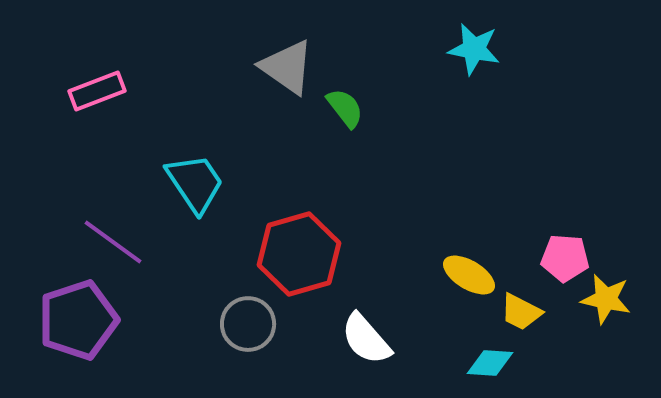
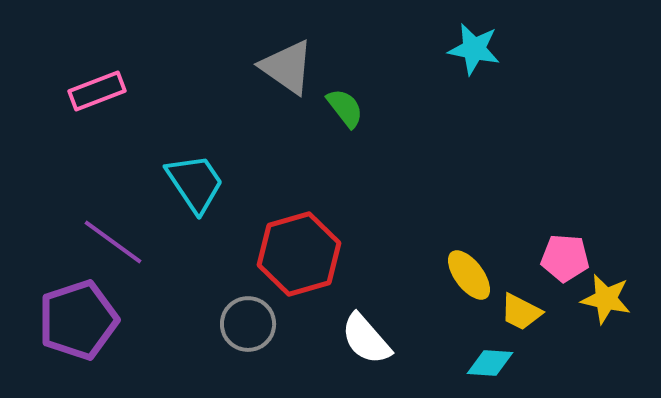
yellow ellipse: rotated 22 degrees clockwise
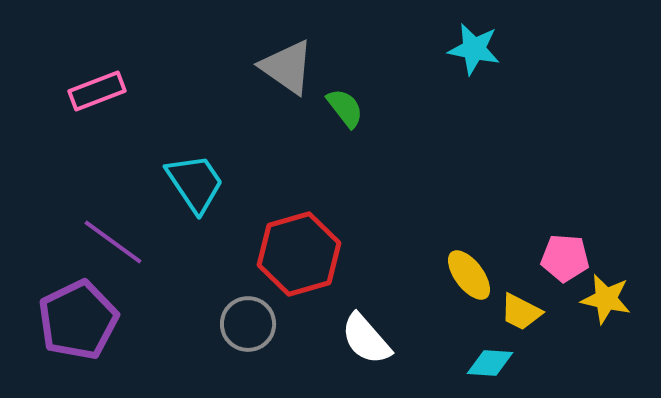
purple pentagon: rotated 8 degrees counterclockwise
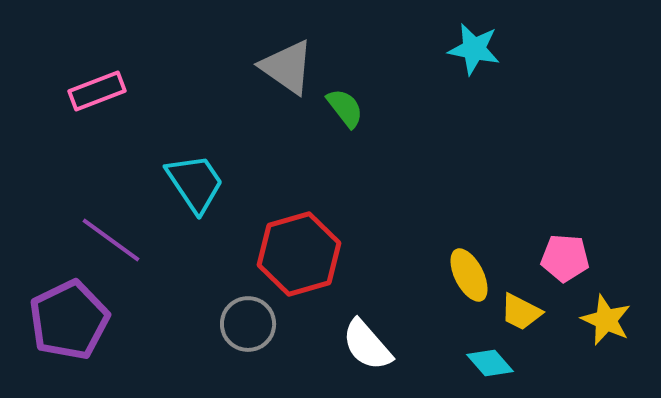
purple line: moved 2 px left, 2 px up
yellow ellipse: rotated 10 degrees clockwise
yellow star: moved 21 px down; rotated 12 degrees clockwise
purple pentagon: moved 9 px left
white semicircle: moved 1 px right, 6 px down
cyan diamond: rotated 45 degrees clockwise
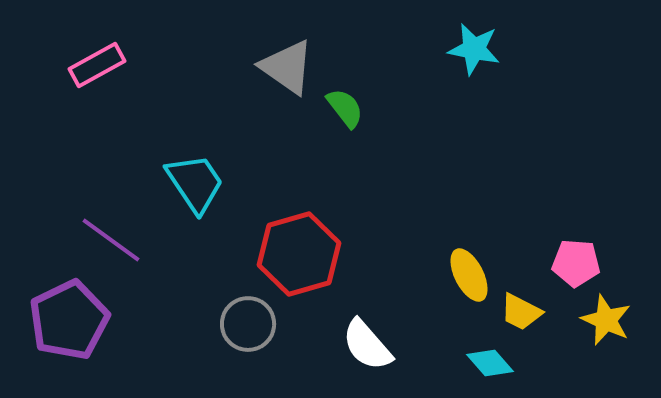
pink rectangle: moved 26 px up; rotated 8 degrees counterclockwise
pink pentagon: moved 11 px right, 5 px down
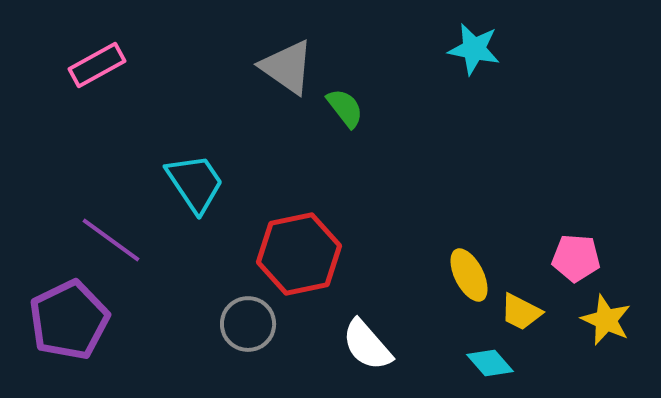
red hexagon: rotated 4 degrees clockwise
pink pentagon: moved 5 px up
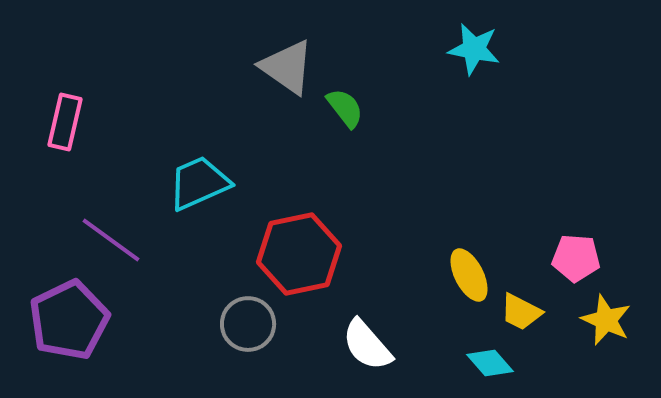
pink rectangle: moved 32 px left, 57 px down; rotated 48 degrees counterclockwise
cyan trapezoid: moved 4 px right; rotated 80 degrees counterclockwise
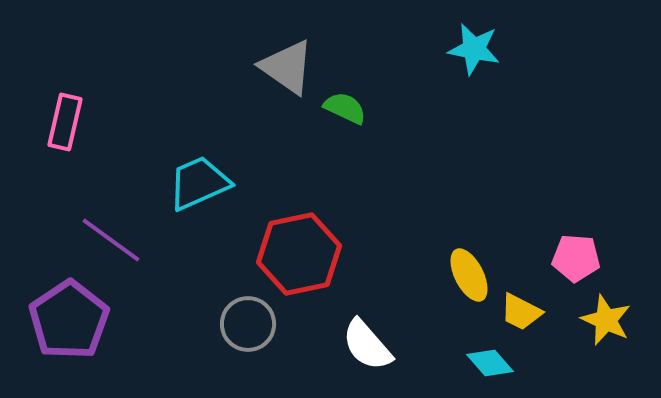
green semicircle: rotated 27 degrees counterclockwise
purple pentagon: rotated 8 degrees counterclockwise
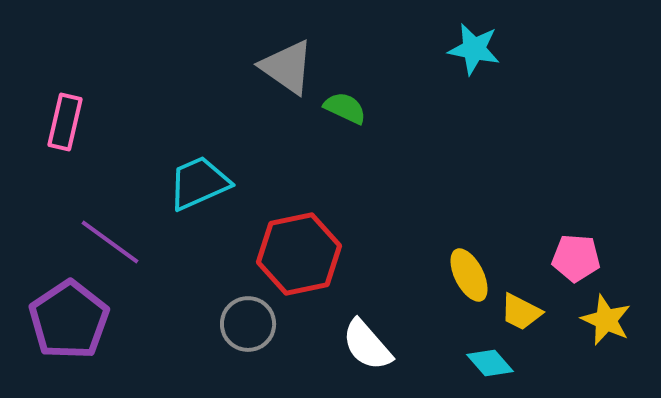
purple line: moved 1 px left, 2 px down
